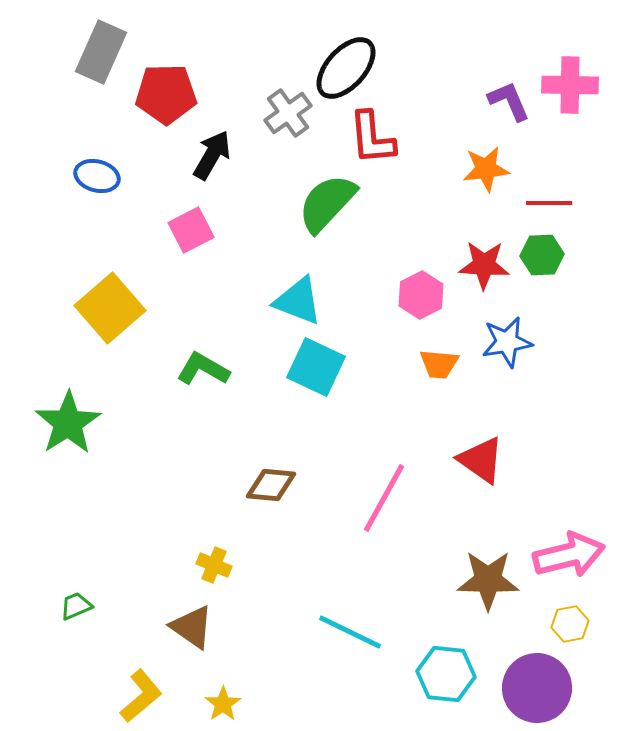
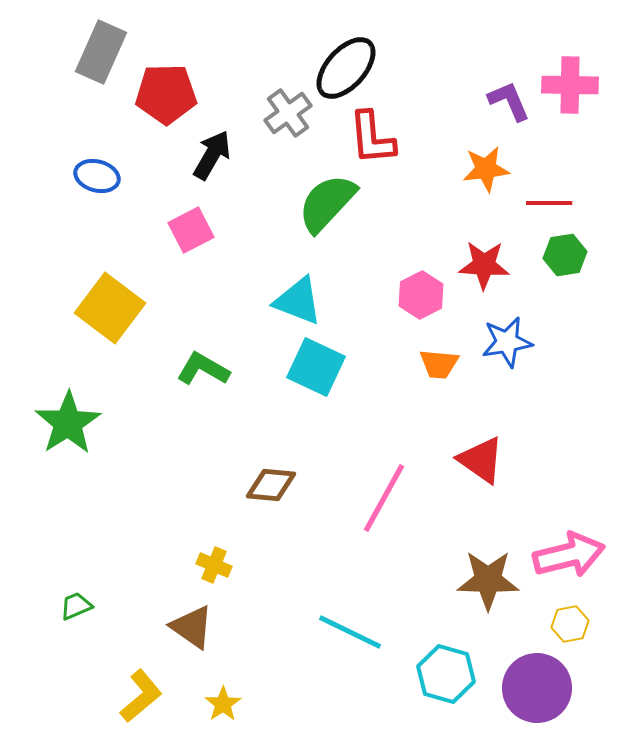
green hexagon: moved 23 px right; rotated 6 degrees counterclockwise
yellow square: rotated 12 degrees counterclockwise
cyan hexagon: rotated 10 degrees clockwise
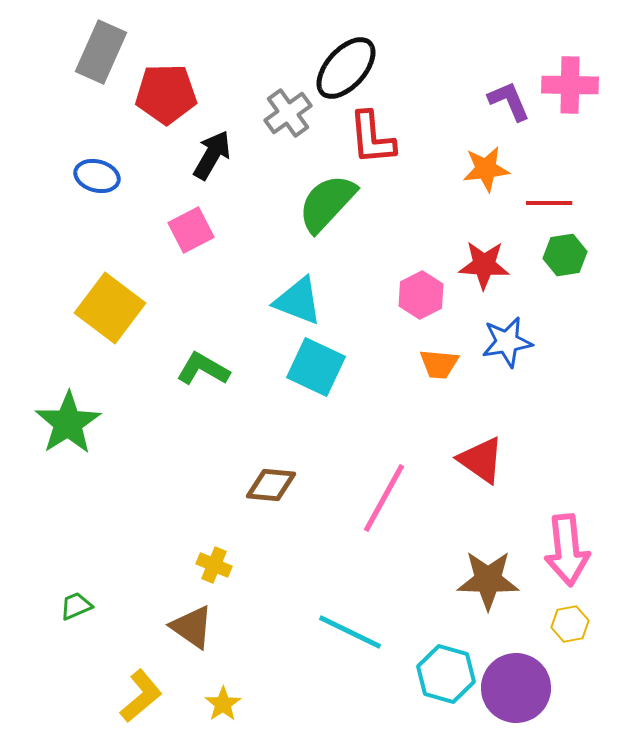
pink arrow: moved 2 px left, 5 px up; rotated 98 degrees clockwise
purple circle: moved 21 px left
